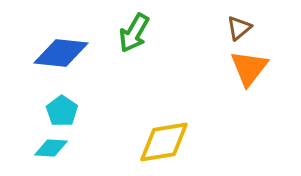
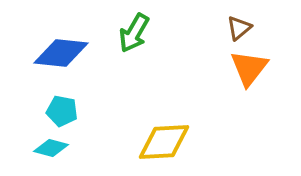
cyan pentagon: rotated 24 degrees counterclockwise
yellow diamond: rotated 6 degrees clockwise
cyan diamond: rotated 12 degrees clockwise
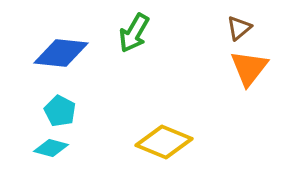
cyan pentagon: moved 2 px left; rotated 16 degrees clockwise
yellow diamond: rotated 26 degrees clockwise
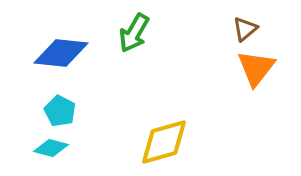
brown triangle: moved 6 px right, 1 px down
orange triangle: moved 7 px right
yellow diamond: rotated 38 degrees counterclockwise
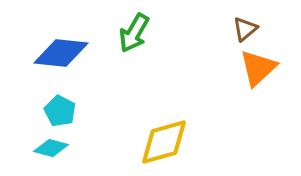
orange triangle: moved 2 px right; rotated 9 degrees clockwise
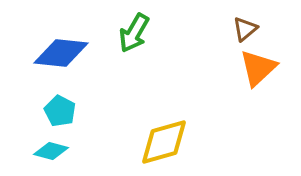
cyan diamond: moved 3 px down
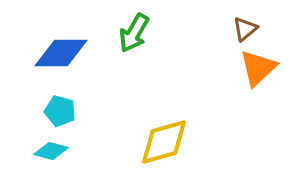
blue diamond: rotated 6 degrees counterclockwise
cyan pentagon: rotated 12 degrees counterclockwise
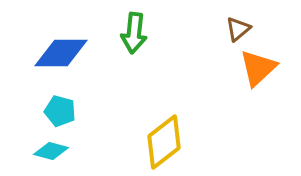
brown triangle: moved 7 px left
green arrow: rotated 24 degrees counterclockwise
yellow diamond: rotated 22 degrees counterclockwise
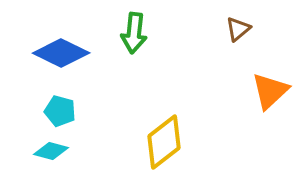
blue diamond: rotated 26 degrees clockwise
orange triangle: moved 12 px right, 23 px down
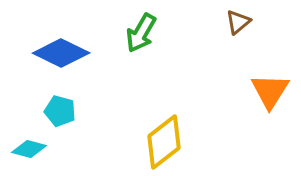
brown triangle: moved 7 px up
green arrow: moved 7 px right; rotated 24 degrees clockwise
orange triangle: rotated 15 degrees counterclockwise
cyan diamond: moved 22 px left, 2 px up
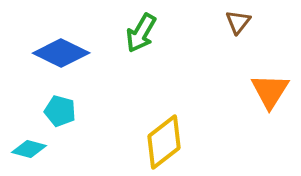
brown triangle: rotated 12 degrees counterclockwise
